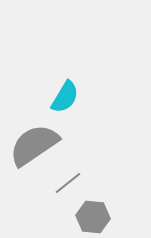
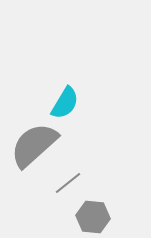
cyan semicircle: moved 6 px down
gray semicircle: rotated 8 degrees counterclockwise
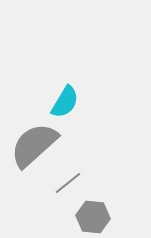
cyan semicircle: moved 1 px up
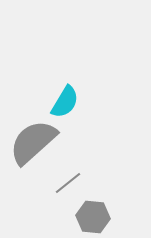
gray semicircle: moved 1 px left, 3 px up
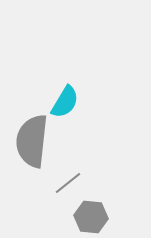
gray semicircle: moved 1 px left, 1 px up; rotated 42 degrees counterclockwise
gray hexagon: moved 2 px left
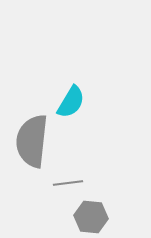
cyan semicircle: moved 6 px right
gray line: rotated 32 degrees clockwise
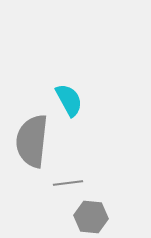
cyan semicircle: moved 2 px left, 2 px up; rotated 60 degrees counterclockwise
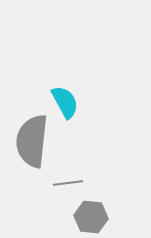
cyan semicircle: moved 4 px left, 2 px down
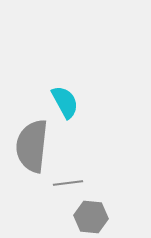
gray semicircle: moved 5 px down
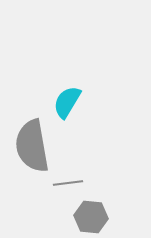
cyan semicircle: moved 2 px right; rotated 120 degrees counterclockwise
gray semicircle: rotated 16 degrees counterclockwise
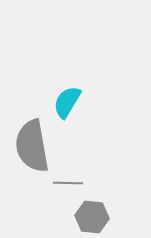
gray line: rotated 8 degrees clockwise
gray hexagon: moved 1 px right
